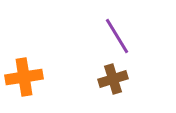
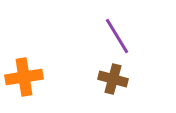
brown cross: rotated 32 degrees clockwise
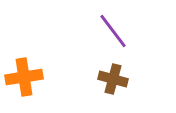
purple line: moved 4 px left, 5 px up; rotated 6 degrees counterclockwise
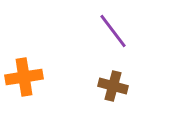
brown cross: moved 7 px down
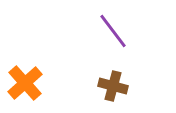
orange cross: moved 1 px right, 6 px down; rotated 33 degrees counterclockwise
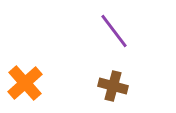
purple line: moved 1 px right
